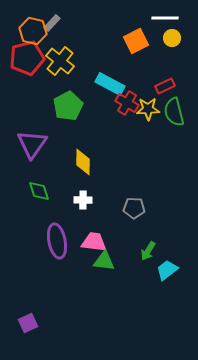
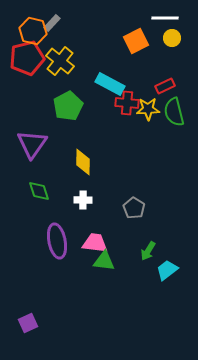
red cross: rotated 25 degrees counterclockwise
gray pentagon: rotated 30 degrees clockwise
pink trapezoid: moved 1 px right, 1 px down
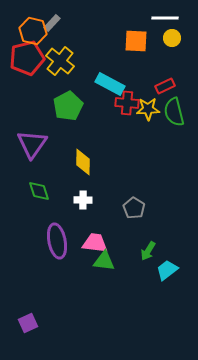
orange square: rotated 30 degrees clockwise
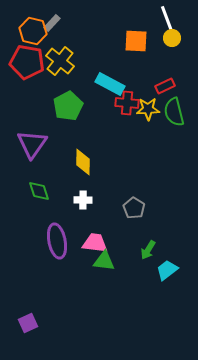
white line: moved 2 px right, 1 px down; rotated 68 degrees clockwise
red pentagon: moved 4 px down; rotated 24 degrees clockwise
green arrow: moved 1 px up
